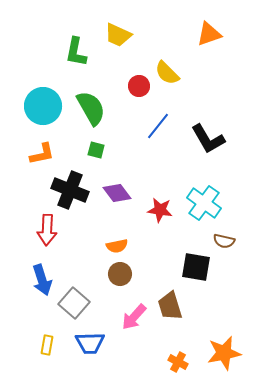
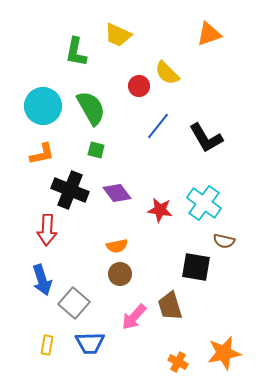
black L-shape: moved 2 px left, 1 px up
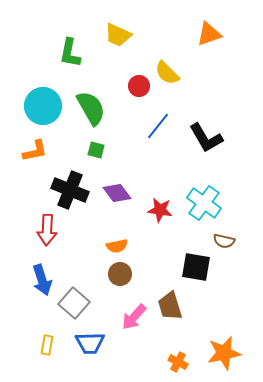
green L-shape: moved 6 px left, 1 px down
orange L-shape: moved 7 px left, 3 px up
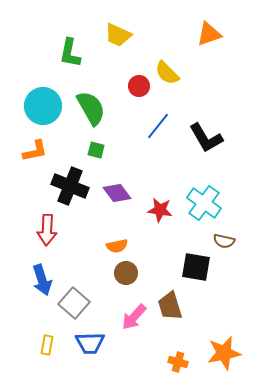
black cross: moved 4 px up
brown circle: moved 6 px right, 1 px up
orange cross: rotated 12 degrees counterclockwise
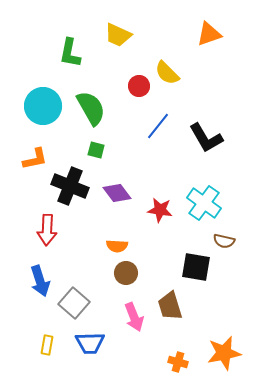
orange L-shape: moved 8 px down
orange semicircle: rotated 15 degrees clockwise
blue arrow: moved 2 px left, 1 px down
pink arrow: rotated 64 degrees counterclockwise
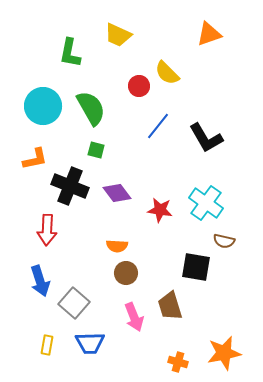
cyan cross: moved 2 px right
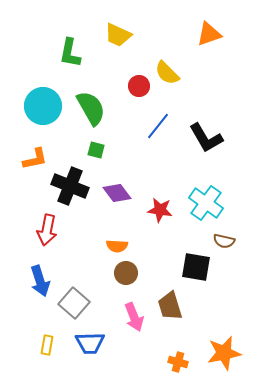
red arrow: rotated 8 degrees clockwise
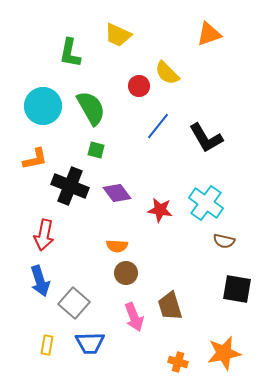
red arrow: moved 3 px left, 5 px down
black square: moved 41 px right, 22 px down
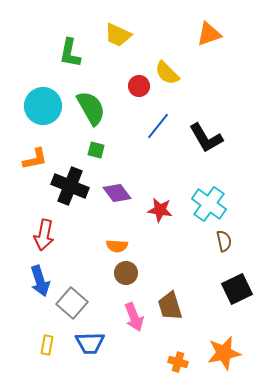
cyan cross: moved 3 px right, 1 px down
brown semicircle: rotated 115 degrees counterclockwise
black square: rotated 36 degrees counterclockwise
gray square: moved 2 px left
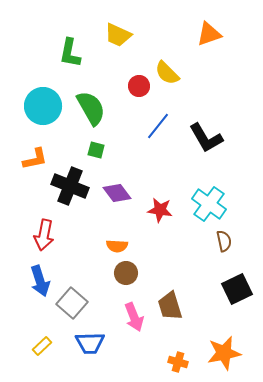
yellow rectangle: moved 5 px left, 1 px down; rotated 36 degrees clockwise
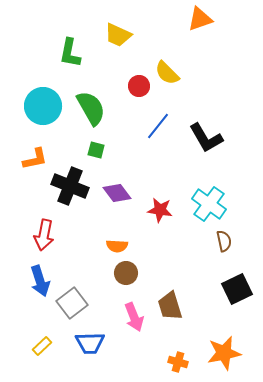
orange triangle: moved 9 px left, 15 px up
gray square: rotated 12 degrees clockwise
